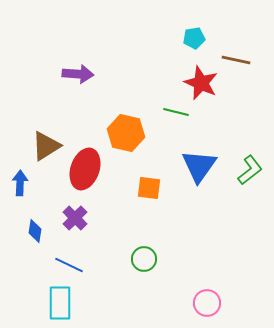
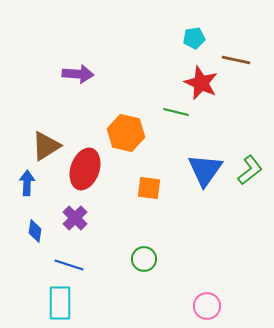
blue triangle: moved 6 px right, 4 px down
blue arrow: moved 7 px right
blue line: rotated 8 degrees counterclockwise
pink circle: moved 3 px down
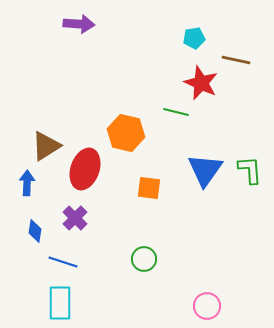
purple arrow: moved 1 px right, 50 px up
green L-shape: rotated 56 degrees counterclockwise
blue line: moved 6 px left, 3 px up
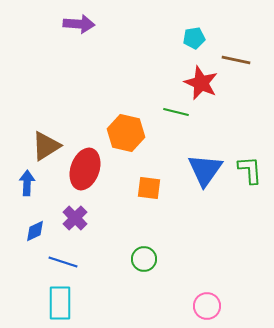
blue diamond: rotated 55 degrees clockwise
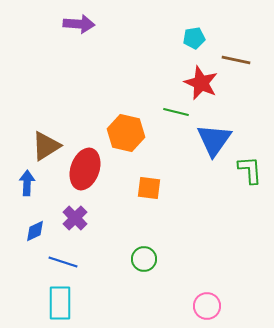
blue triangle: moved 9 px right, 30 px up
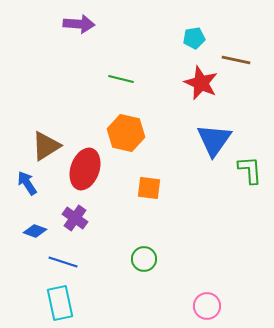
green line: moved 55 px left, 33 px up
blue arrow: rotated 35 degrees counterclockwise
purple cross: rotated 10 degrees counterclockwise
blue diamond: rotated 45 degrees clockwise
cyan rectangle: rotated 12 degrees counterclockwise
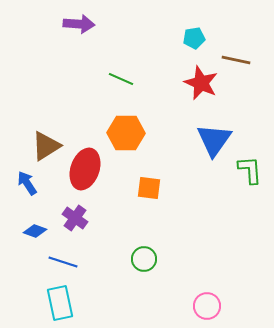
green line: rotated 10 degrees clockwise
orange hexagon: rotated 12 degrees counterclockwise
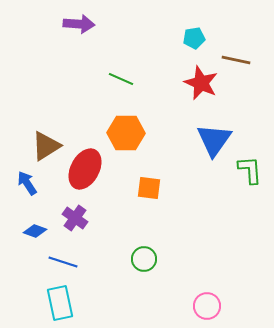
red ellipse: rotated 9 degrees clockwise
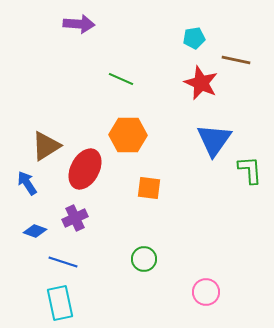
orange hexagon: moved 2 px right, 2 px down
purple cross: rotated 30 degrees clockwise
pink circle: moved 1 px left, 14 px up
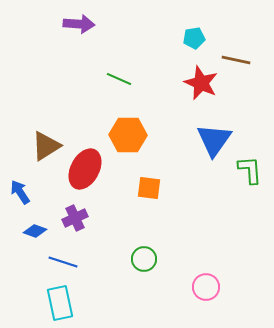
green line: moved 2 px left
blue arrow: moved 7 px left, 9 px down
pink circle: moved 5 px up
